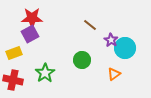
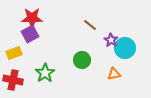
orange triangle: rotated 24 degrees clockwise
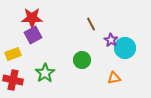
brown line: moved 1 px right, 1 px up; rotated 24 degrees clockwise
purple square: moved 3 px right, 1 px down
yellow rectangle: moved 1 px left, 1 px down
orange triangle: moved 4 px down
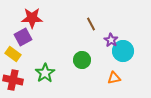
purple square: moved 10 px left, 2 px down
cyan circle: moved 2 px left, 3 px down
yellow rectangle: rotated 56 degrees clockwise
